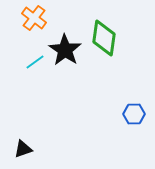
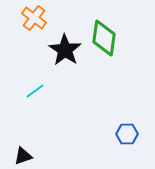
cyan line: moved 29 px down
blue hexagon: moved 7 px left, 20 px down
black triangle: moved 7 px down
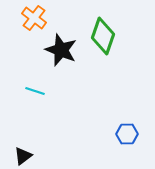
green diamond: moved 1 px left, 2 px up; rotated 12 degrees clockwise
black star: moved 4 px left; rotated 12 degrees counterclockwise
cyan line: rotated 54 degrees clockwise
black triangle: rotated 18 degrees counterclockwise
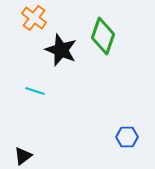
blue hexagon: moved 3 px down
